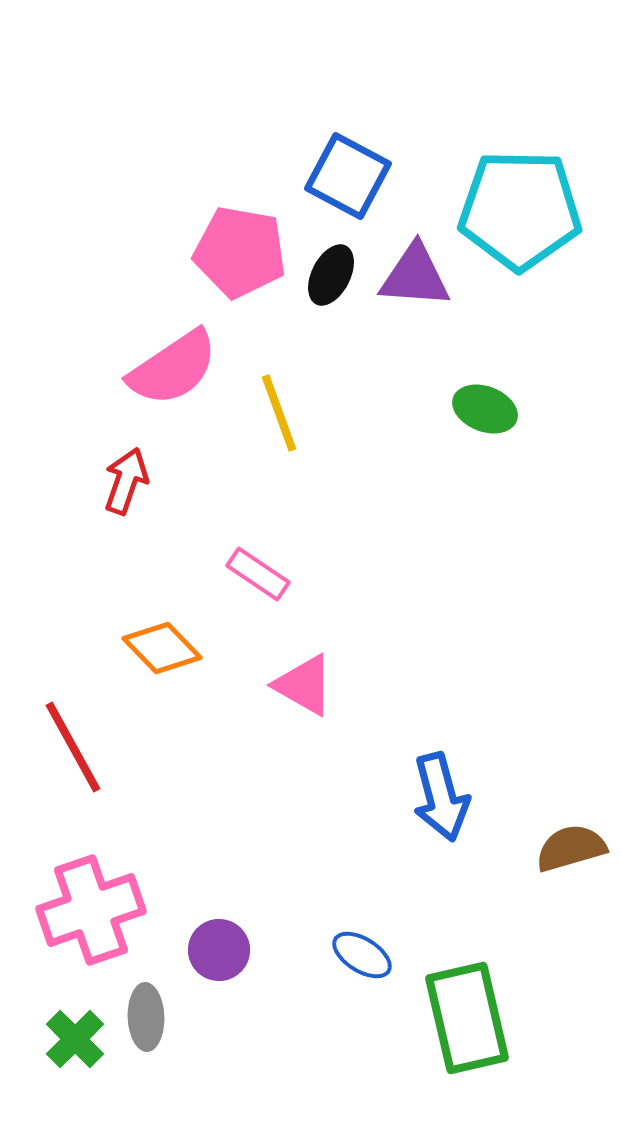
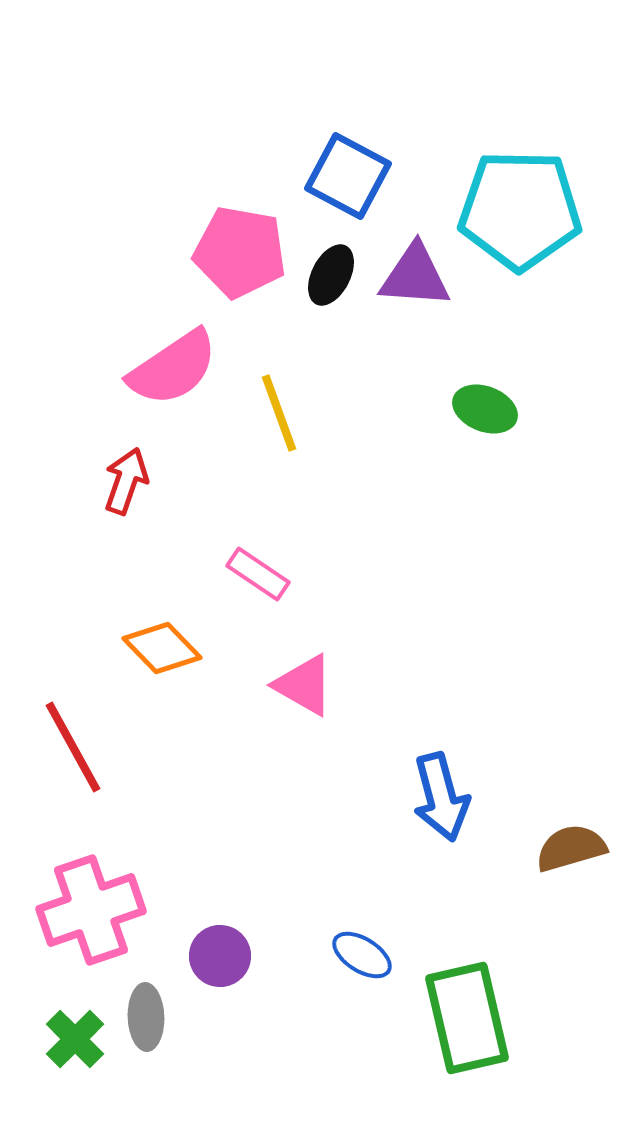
purple circle: moved 1 px right, 6 px down
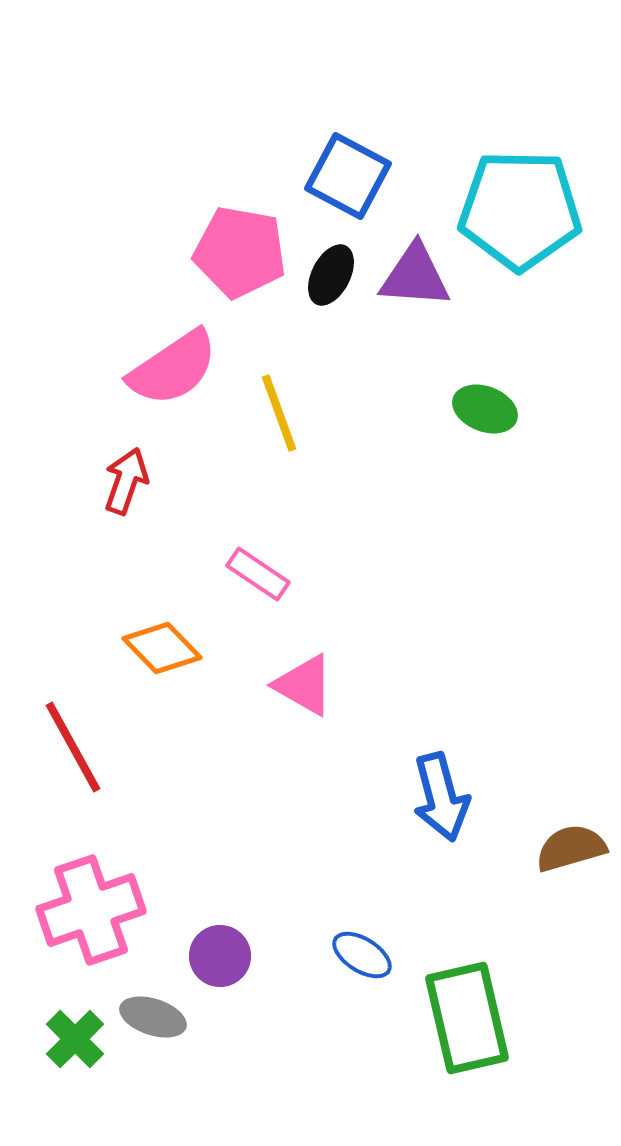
gray ellipse: moved 7 px right; rotated 70 degrees counterclockwise
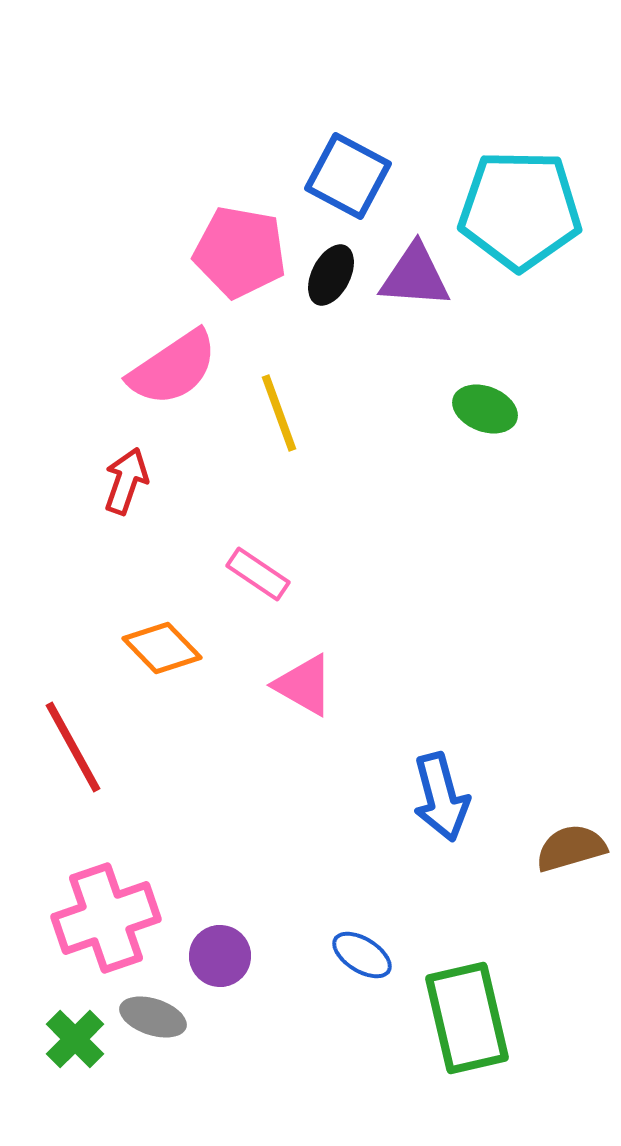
pink cross: moved 15 px right, 8 px down
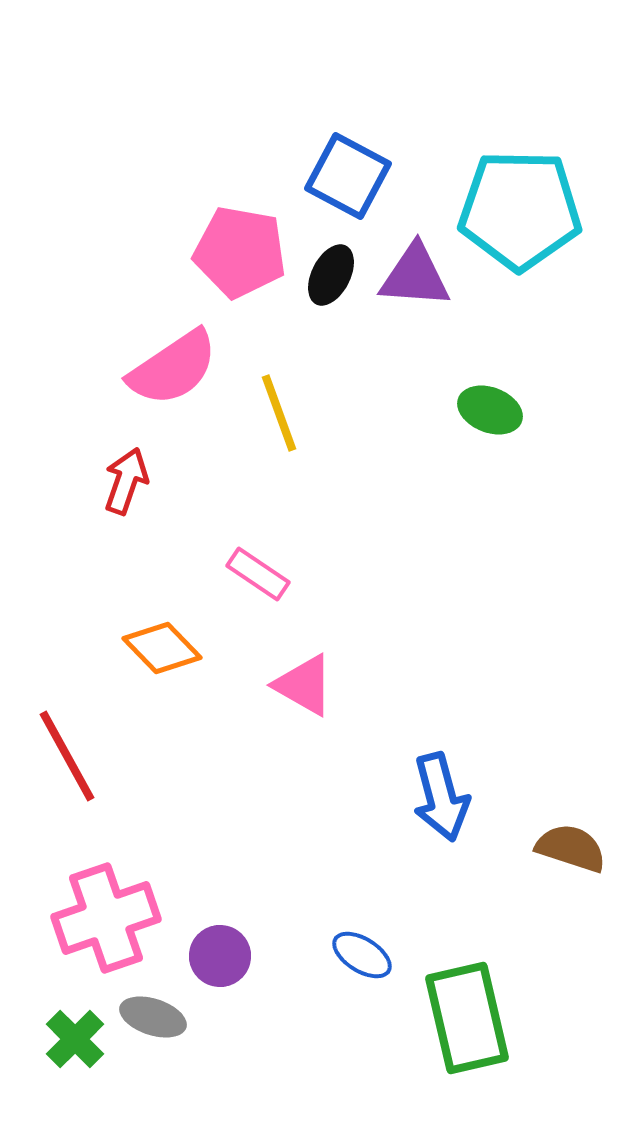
green ellipse: moved 5 px right, 1 px down
red line: moved 6 px left, 9 px down
brown semicircle: rotated 34 degrees clockwise
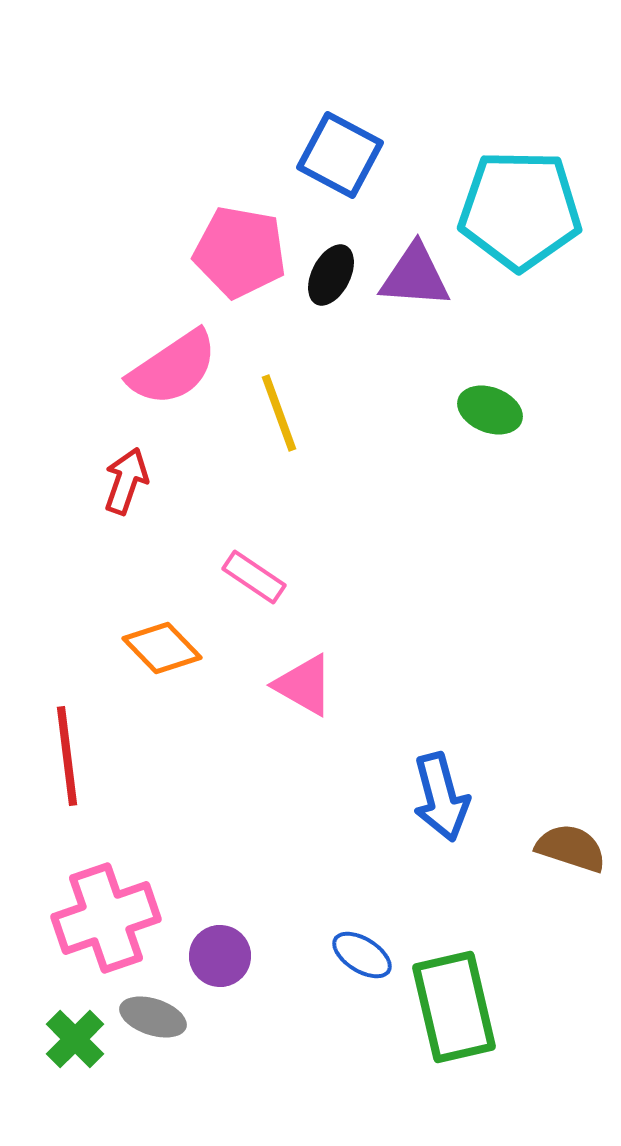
blue square: moved 8 px left, 21 px up
pink rectangle: moved 4 px left, 3 px down
red line: rotated 22 degrees clockwise
green rectangle: moved 13 px left, 11 px up
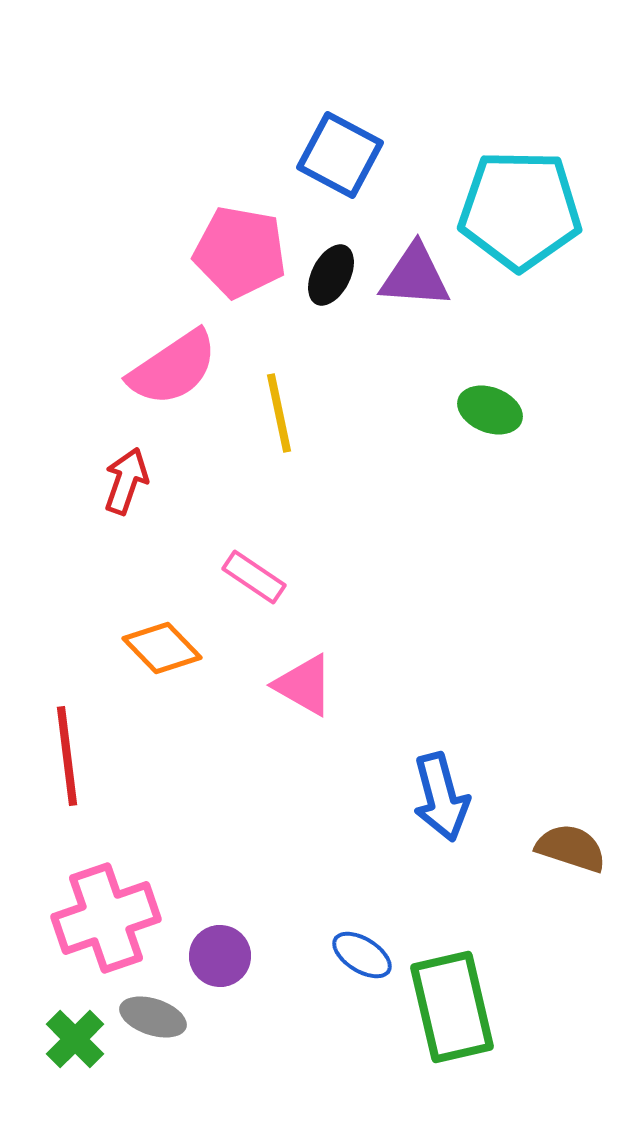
yellow line: rotated 8 degrees clockwise
green rectangle: moved 2 px left
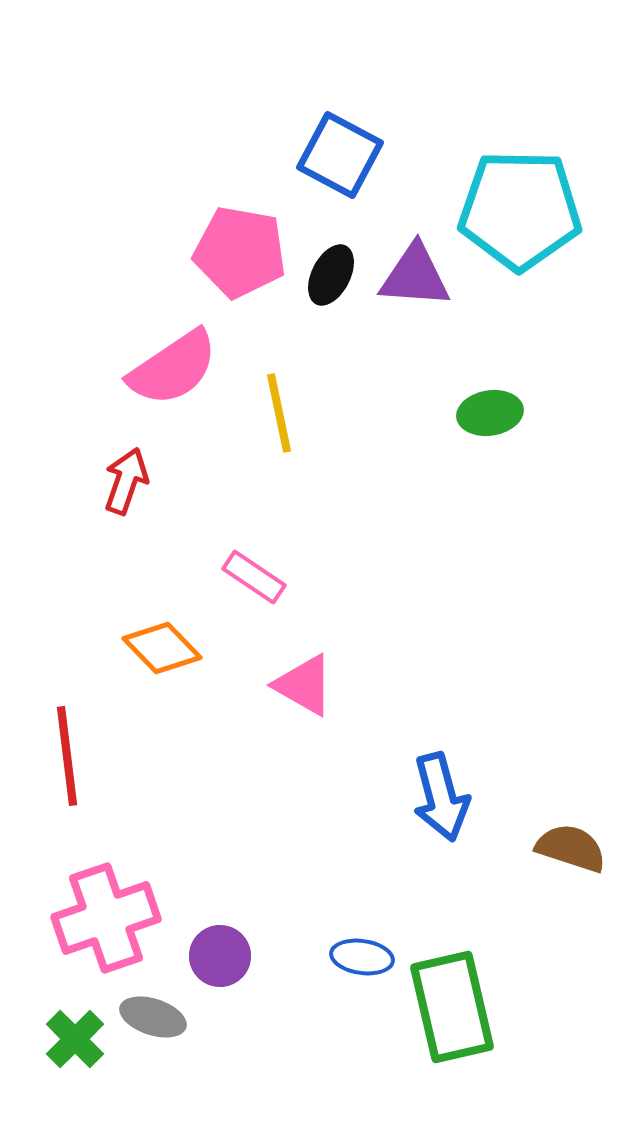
green ellipse: moved 3 px down; rotated 30 degrees counterclockwise
blue ellipse: moved 2 px down; rotated 24 degrees counterclockwise
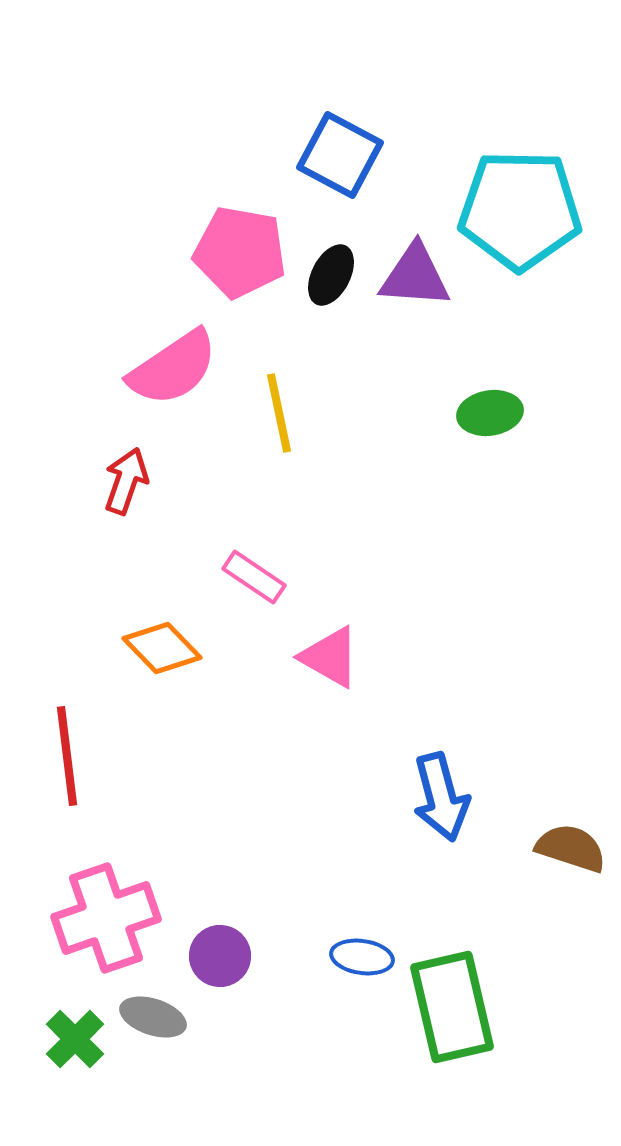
pink triangle: moved 26 px right, 28 px up
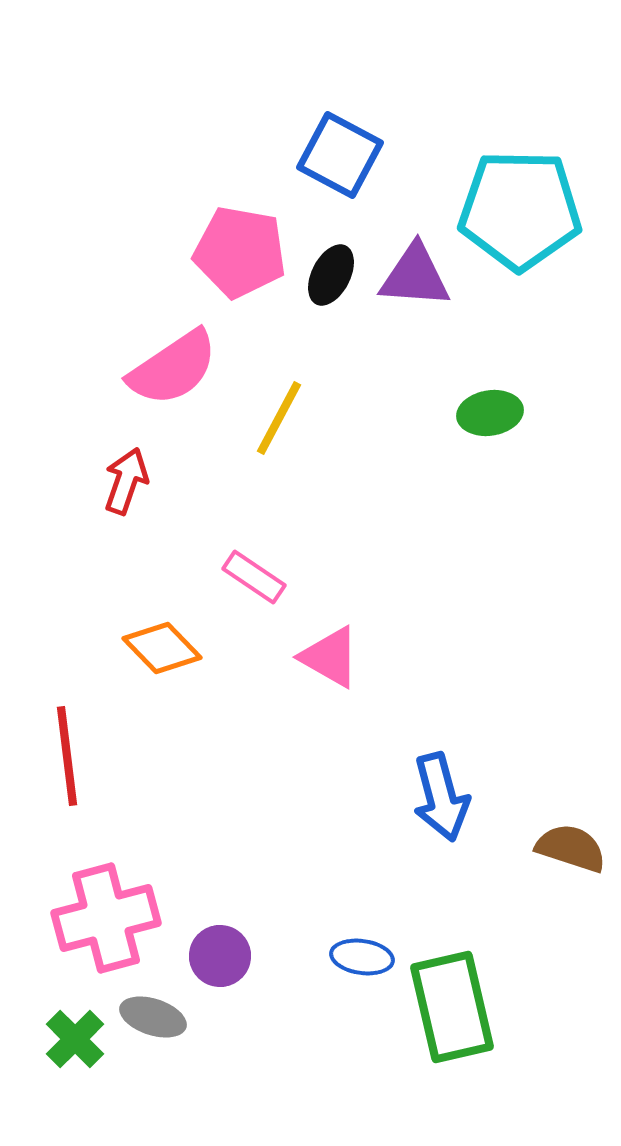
yellow line: moved 5 px down; rotated 40 degrees clockwise
pink cross: rotated 4 degrees clockwise
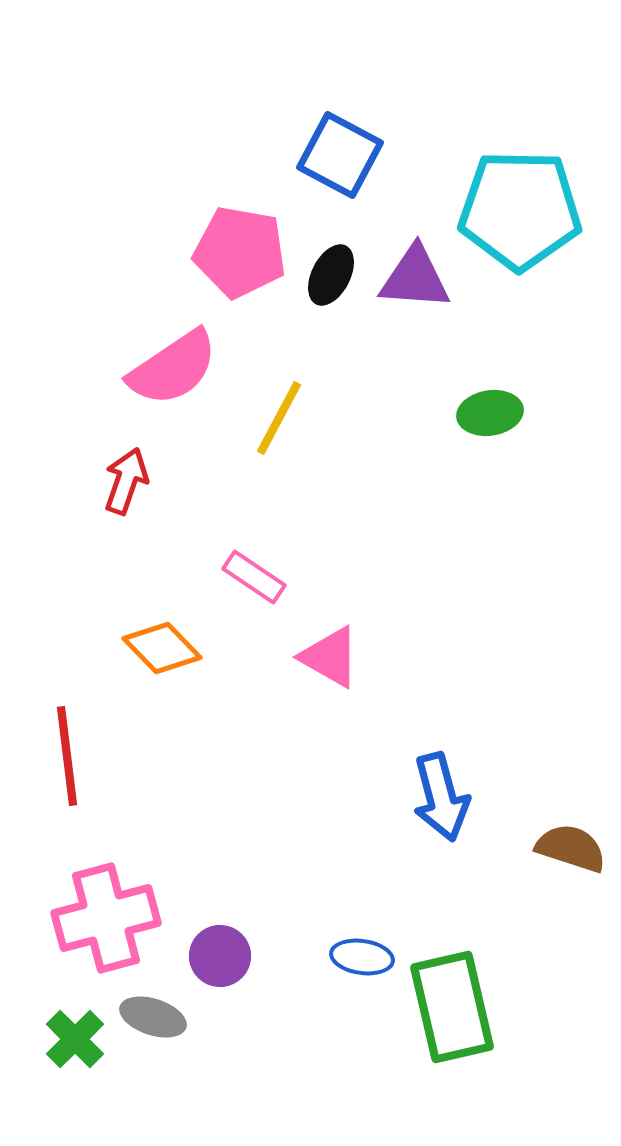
purple triangle: moved 2 px down
